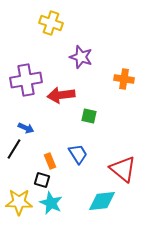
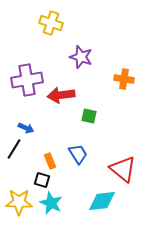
purple cross: moved 1 px right
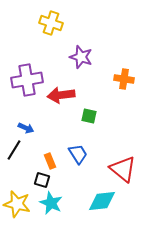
black line: moved 1 px down
yellow star: moved 2 px left, 2 px down; rotated 12 degrees clockwise
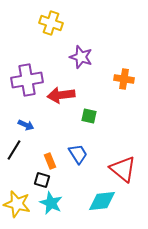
blue arrow: moved 3 px up
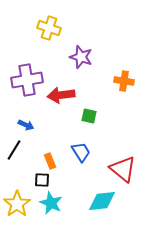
yellow cross: moved 2 px left, 5 px down
orange cross: moved 2 px down
blue trapezoid: moved 3 px right, 2 px up
black square: rotated 14 degrees counterclockwise
yellow star: rotated 24 degrees clockwise
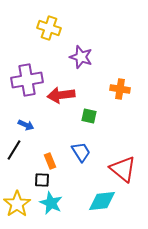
orange cross: moved 4 px left, 8 px down
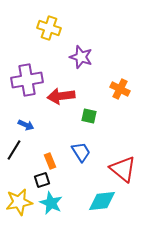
orange cross: rotated 18 degrees clockwise
red arrow: moved 1 px down
black square: rotated 21 degrees counterclockwise
yellow star: moved 2 px right, 2 px up; rotated 24 degrees clockwise
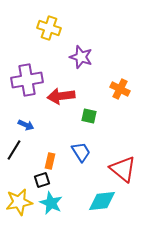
orange rectangle: rotated 35 degrees clockwise
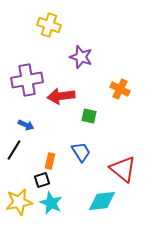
yellow cross: moved 3 px up
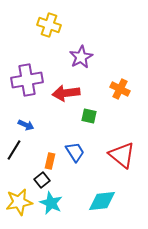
purple star: rotated 25 degrees clockwise
red arrow: moved 5 px right, 3 px up
blue trapezoid: moved 6 px left
red triangle: moved 1 px left, 14 px up
black square: rotated 21 degrees counterclockwise
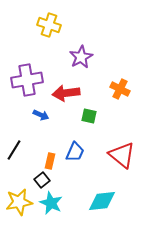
blue arrow: moved 15 px right, 10 px up
blue trapezoid: rotated 55 degrees clockwise
